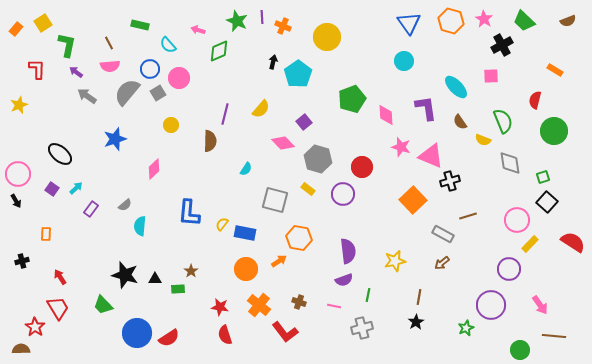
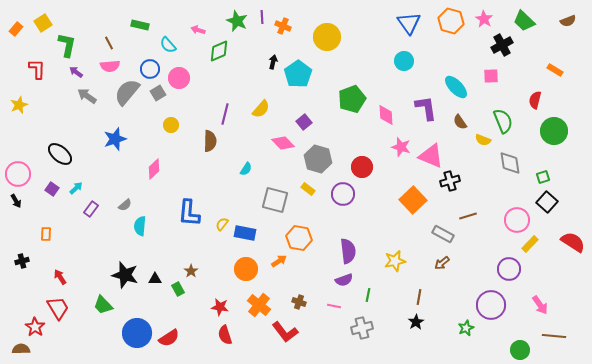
green rectangle at (178, 289): rotated 64 degrees clockwise
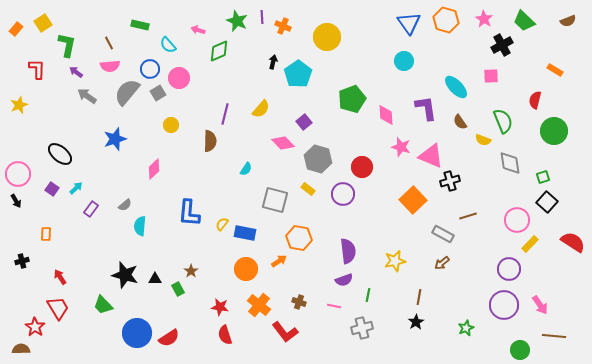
orange hexagon at (451, 21): moved 5 px left, 1 px up
purple circle at (491, 305): moved 13 px right
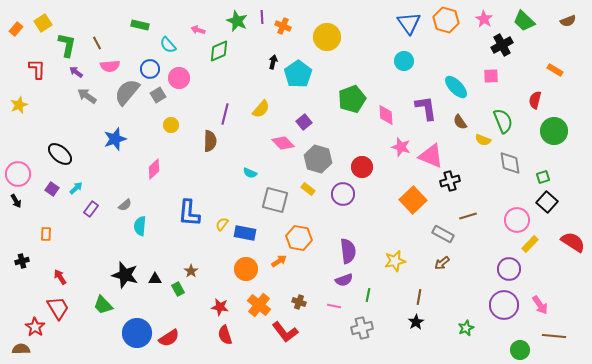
brown line at (109, 43): moved 12 px left
gray square at (158, 93): moved 2 px down
cyan semicircle at (246, 169): moved 4 px right, 4 px down; rotated 80 degrees clockwise
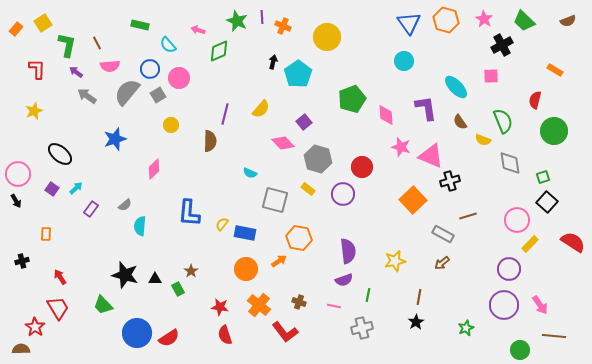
yellow star at (19, 105): moved 15 px right, 6 px down
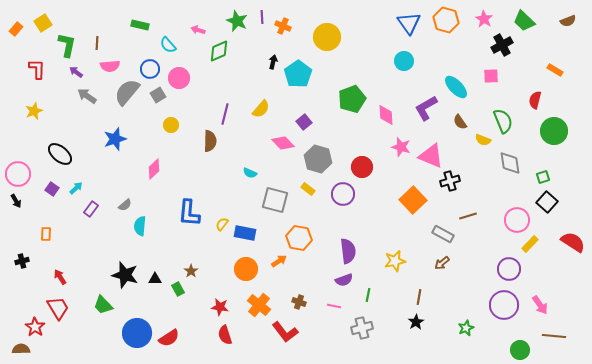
brown line at (97, 43): rotated 32 degrees clockwise
purple L-shape at (426, 108): rotated 112 degrees counterclockwise
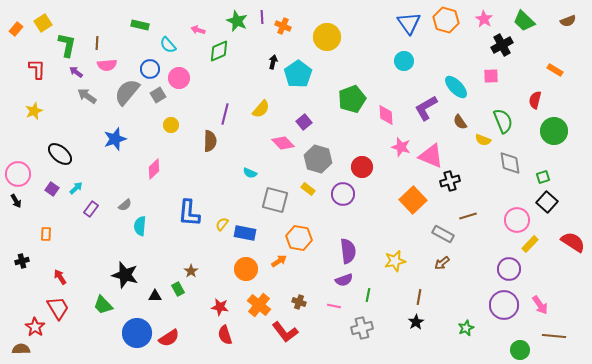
pink semicircle at (110, 66): moved 3 px left, 1 px up
black triangle at (155, 279): moved 17 px down
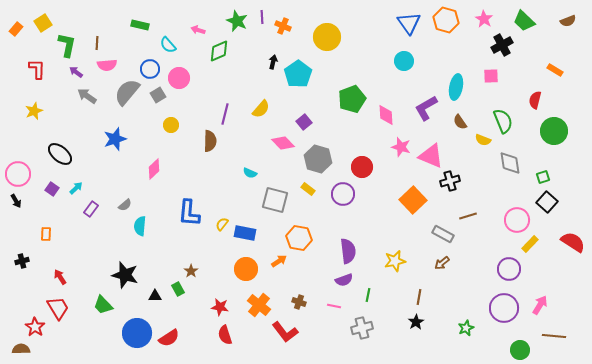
cyan ellipse at (456, 87): rotated 55 degrees clockwise
purple circle at (504, 305): moved 3 px down
pink arrow at (540, 305): rotated 114 degrees counterclockwise
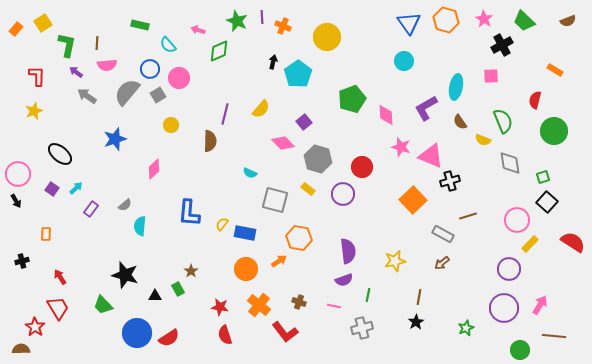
red L-shape at (37, 69): moved 7 px down
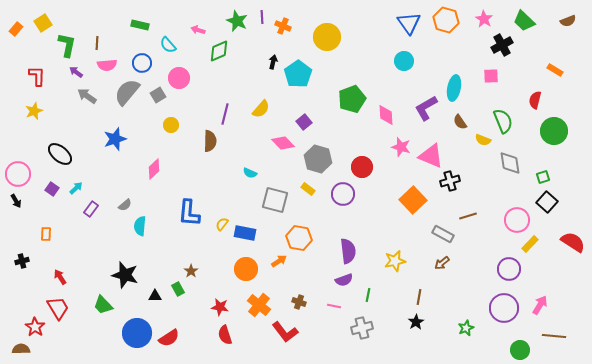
blue circle at (150, 69): moved 8 px left, 6 px up
cyan ellipse at (456, 87): moved 2 px left, 1 px down
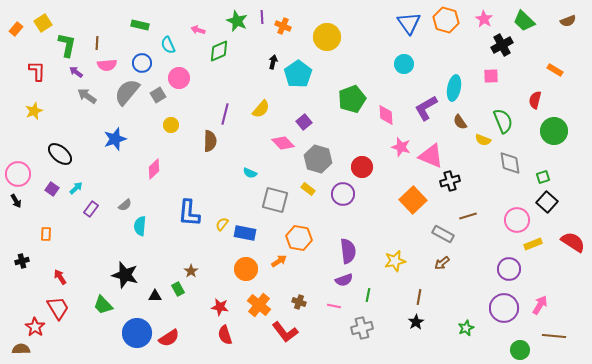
cyan semicircle at (168, 45): rotated 18 degrees clockwise
cyan circle at (404, 61): moved 3 px down
red L-shape at (37, 76): moved 5 px up
yellow rectangle at (530, 244): moved 3 px right; rotated 24 degrees clockwise
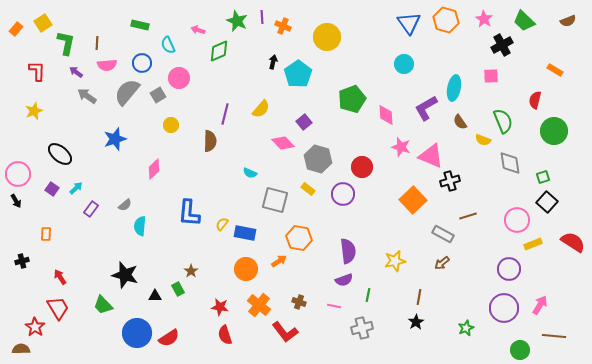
green L-shape at (67, 45): moved 1 px left, 2 px up
